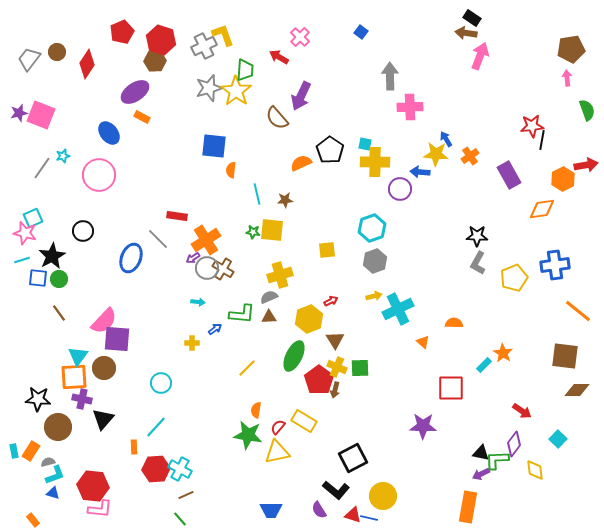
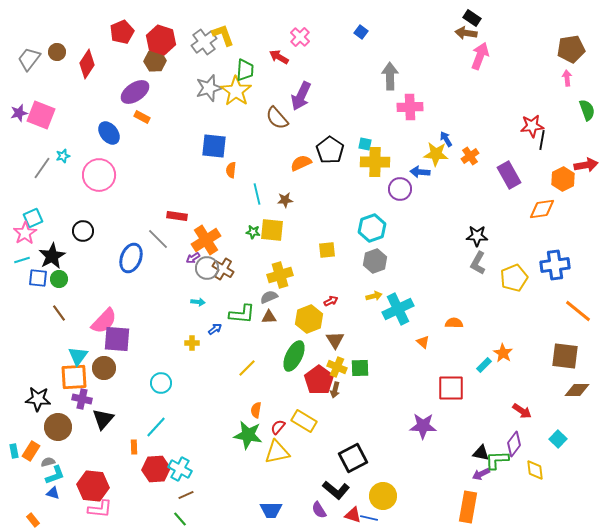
gray cross at (204, 46): moved 4 px up; rotated 10 degrees counterclockwise
pink star at (25, 233): rotated 25 degrees clockwise
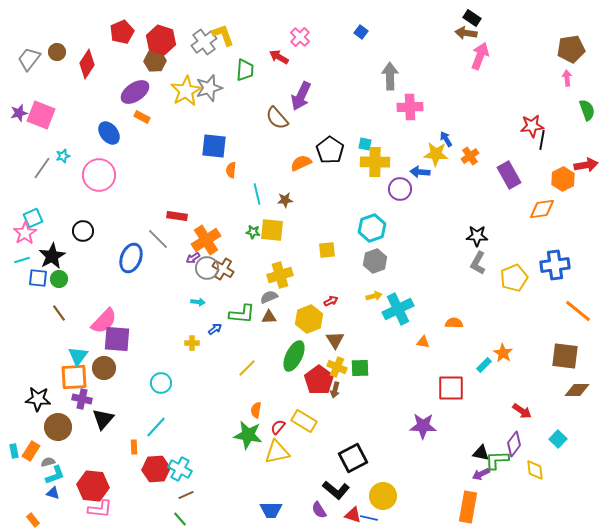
yellow star at (236, 91): moved 50 px left; rotated 8 degrees clockwise
orange triangle at (423, 342): rotated 32 degrees counterclockwise
